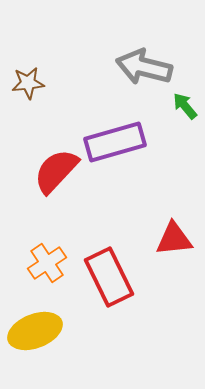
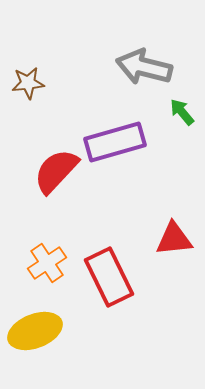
green arrow: moved 3 px left, 6 px down
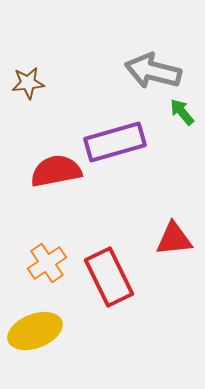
gray arrow: moved 9 px right, 4 px down
red semicircle: rotated 36 degrees clockwise
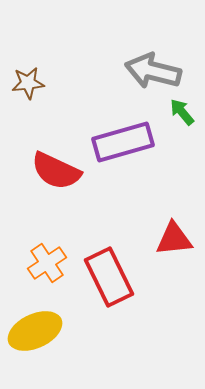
purple rectangle: moved 8 px right
red semicircle: rotated 144 degrees counterclockwise
yellow ellipse: rotated 4 degrees counterclockwise
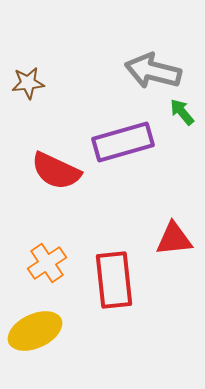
red rectangle: moved 5 px right, 3 px down; rotated 20 degrees clockwise
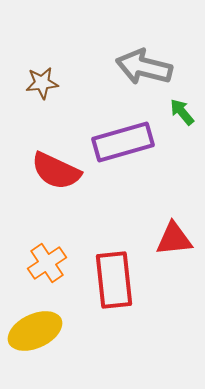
gray arrow: moved 9 px left, 4 px up
brown star: moved 14 px right
